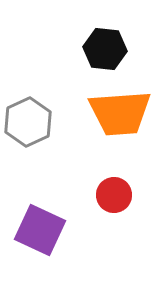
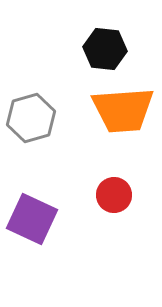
orange trapezoid: moved 3 px right, 3 px up
gray hexagon: moved 3 px right, 4 px up; rotated 9 degrees clockwise
purple square: moved 8 px left, 11 px up
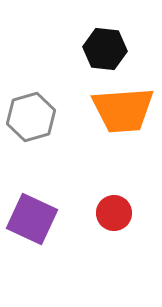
gray hexagon: moved 1 px up
red circle: moved 18 px down
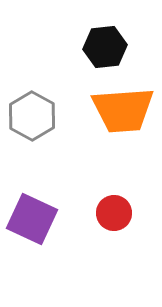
black hexagon: moved 2 px up; rotated 12 degrees counterclockwise
gray hexagon: moved 1 px right, 1 px up; rotated 15 degrees counterclockwise
